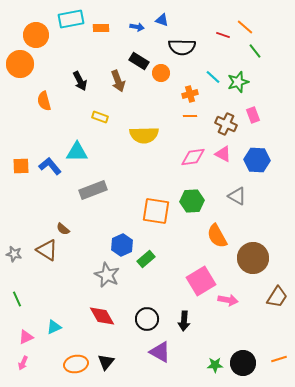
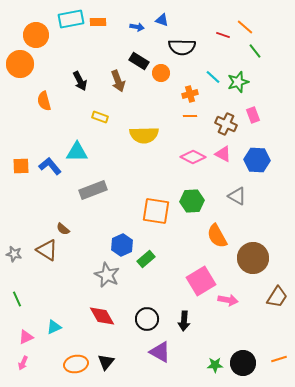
orange rectangle at (101, 28): moved 3 px left, 6 px up
pink diamond at (193, 157): rotated 35 degrees clockwise
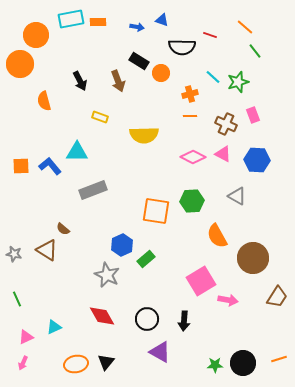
red line at (223, 35): moved 13 px left
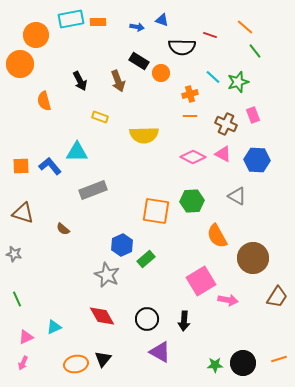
brown triangle at (47, 250): moved 24 px left, 37 px up; rotated 15 degrees counterclockwise
black triangle at (106, 362): moved 3 px left, 3 px up
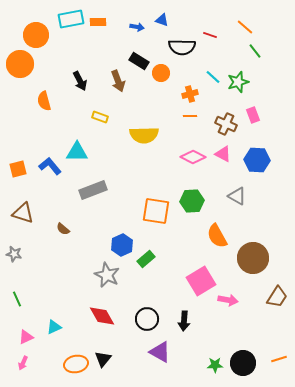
orange square at (21, 166): moved 3 px left, 3 px down; rotated 12 degrees counterclockwise
